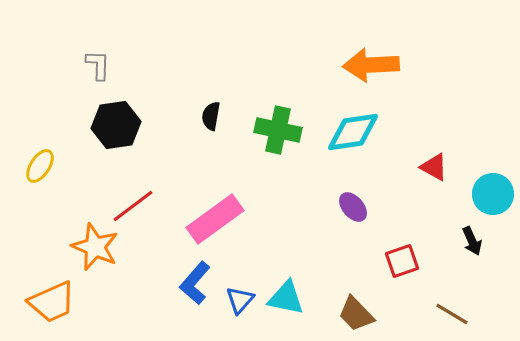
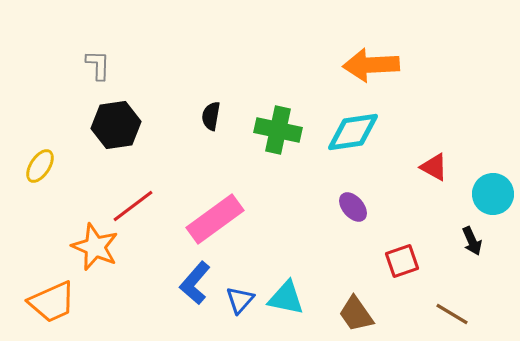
brown trapezoid: rotated 9 degrees clockwise
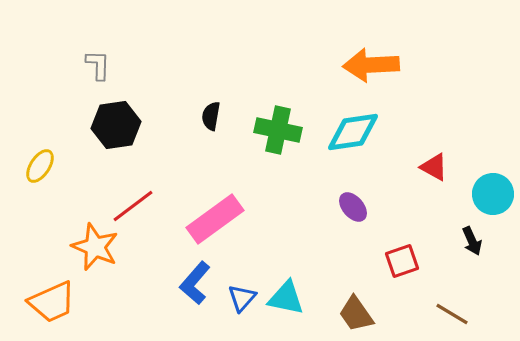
blue triangle: moved 2 px right, 2 px up
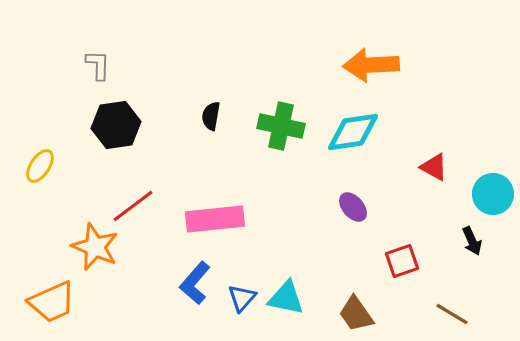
green cross: moved 3 px right, 4 px up
pink rectangle: rotated 30 degrees clockwise
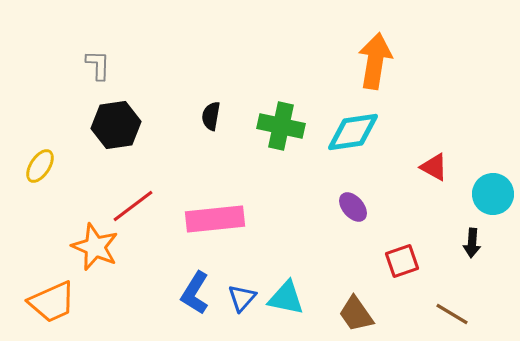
orange arrow: moved 4 px right, 4 px up; rotated 102 degrees clockwise
black arrow: moved 2 px down; rotated 28 degrees clockwise
blue L-shape: moved 10 px down; rotated 9 degrees counterclockwise
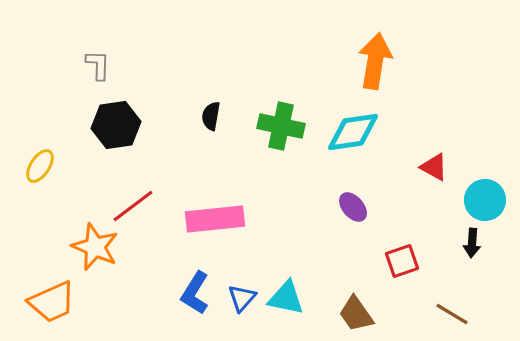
cyan circle: moved 8 px left, 6 px down
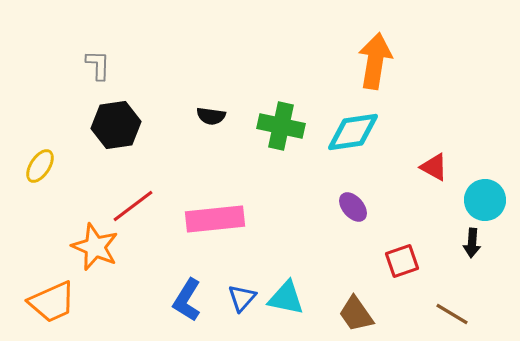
black semicircle: rotated 92 degrees counterclockwise
blue L-shape: moved 8 px left, 7 px down
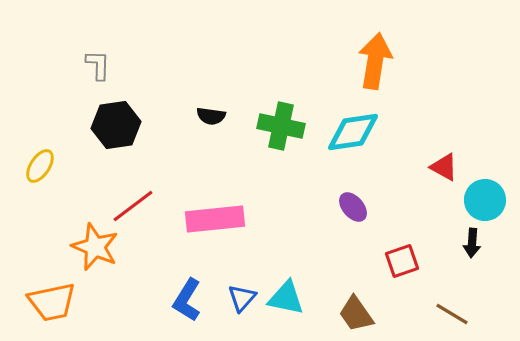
red triangle: moved 10 px right
orange trapezoid: rotated 12 degrees clockwise
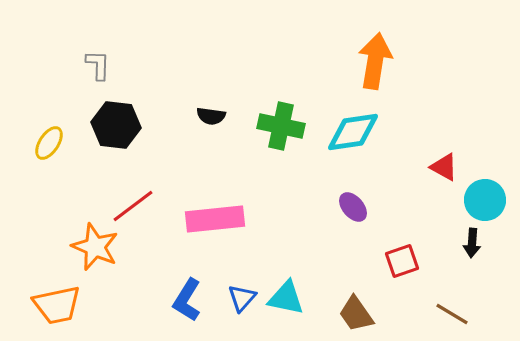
black hexagon: rotated 15 degrees clockwise
yellow ellipse: moved 9 px right, 23 px up
orange trapezoid: moved 5 px right, 3 px down
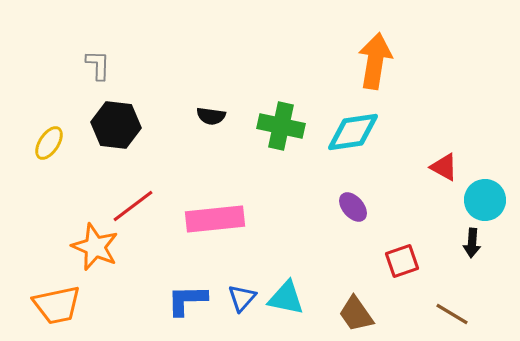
blue L-shape: rotated 57 degrees clockwise
